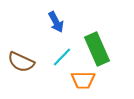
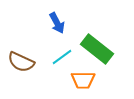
blue arrow: moved 1 px right, 1 px down
green rectangle: rotated 28 degrees counterclockwise
cyan line: rotated 10 degrees clockwise
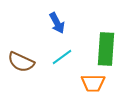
green rectangle: moved 9 px right; rotated 56 degrees clockwise
orange trapezoid: moved 10 px right, 3 px down
